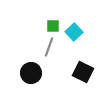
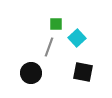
green square: moved 3 px right, 2 px up
cyan square: moved 3 px right, 6 px down
black square: rotated 15 degrees counterclockwise
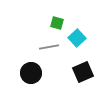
green square: moved 1 px right, 1 px up; rotated 16 degrees clockwise
gray line: rotated 60 degrees clockwise
black square: rotated 35 degrees counterclockwise
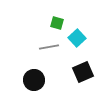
black circle: moved 3 px right, 7 px down
